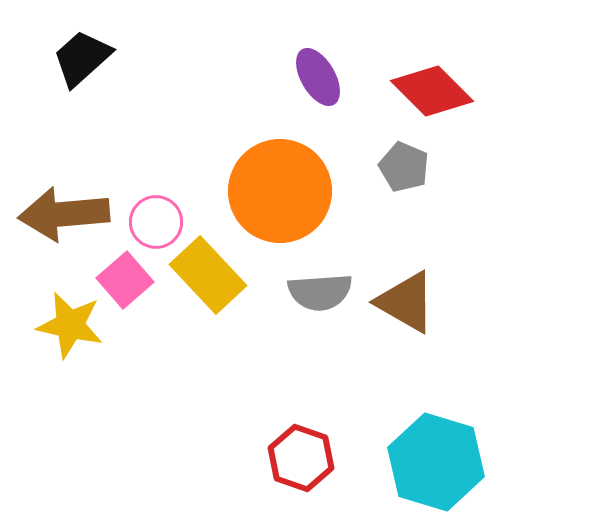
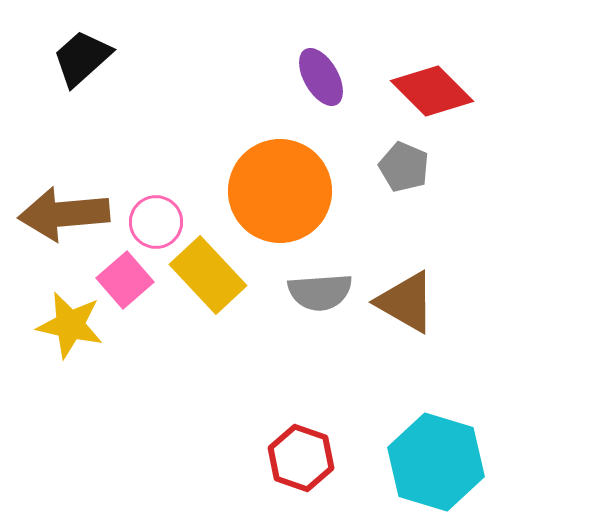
purple ellipse: moved 3 px right
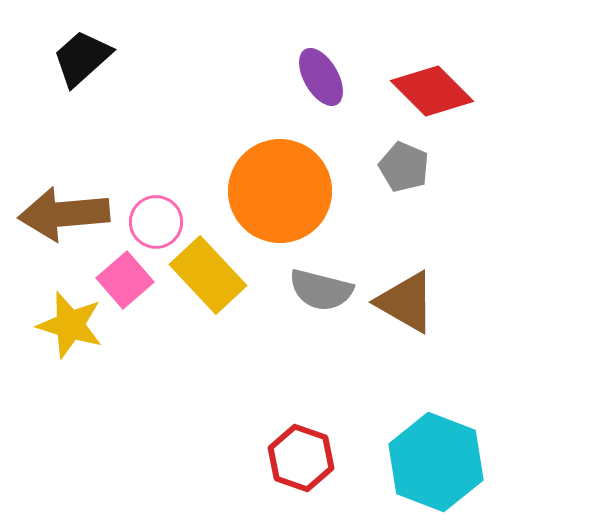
gray semicircle: moved 1 px right, 2 px up; rotated 18 degrees clockwise
yellow star: rotated 4 degrees clockwise
cyan hexagon: rotated 4 degrees clockwise
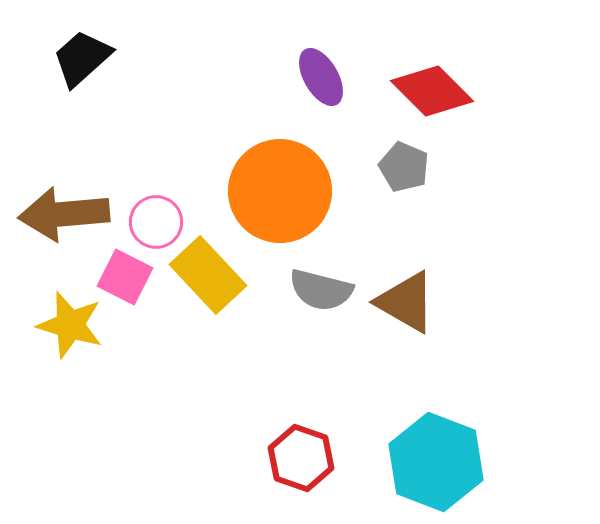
pink square: moved 3 px up; rotated 22 degrees counterclockwise
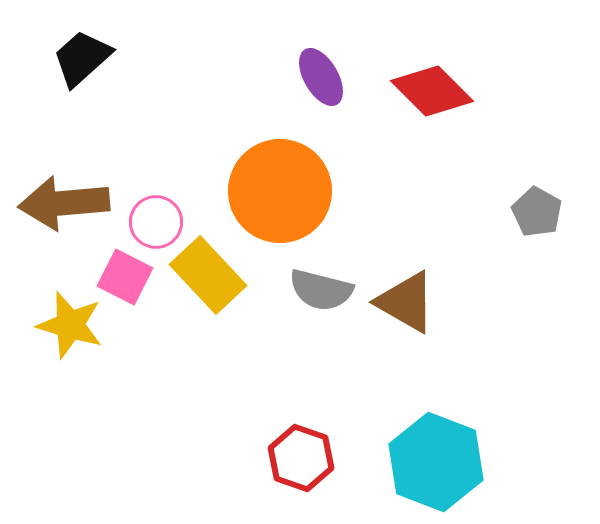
gray pentagon: moved 133 px right, 45 px down; rotated 6 degrees clockwise
brown arrow: moved 11 px up
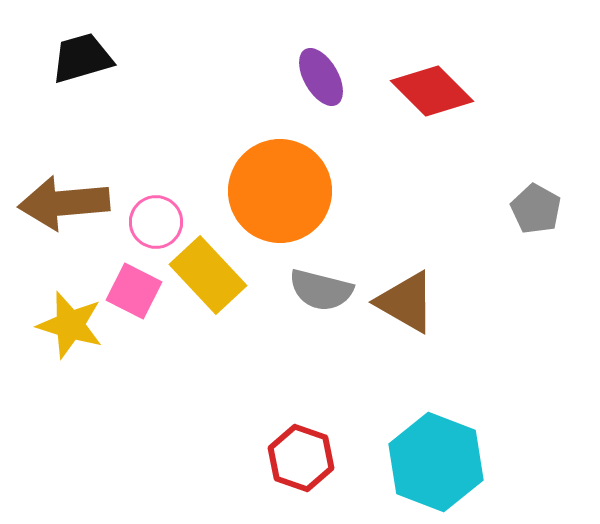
black trapezoid: rotated 26 degrees clockwise
gray pentagon: moved 1 px left, 3 px up
pink square: moved 9 px right, 14 px down
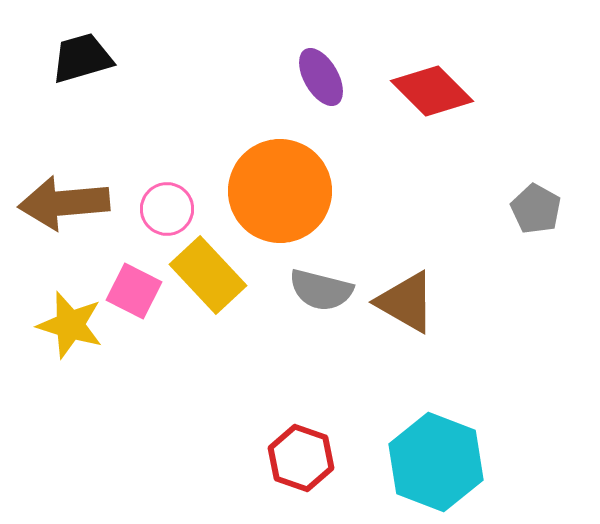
pink circle: moved 11 px right, 13 px up
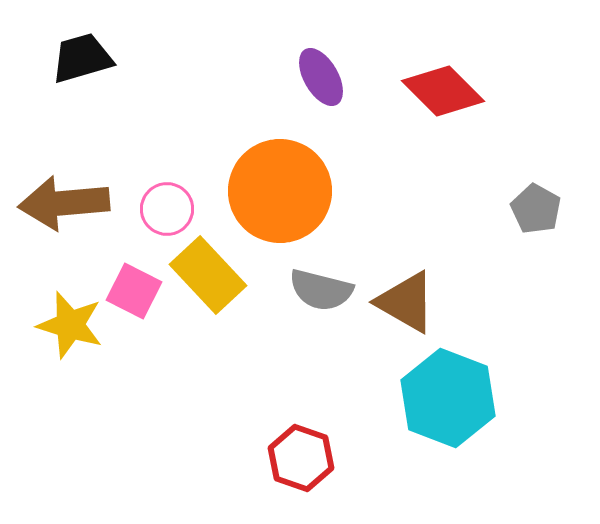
red diamond: moved 11 px right
cyan hexagon: moved 12 px right, 64 px up
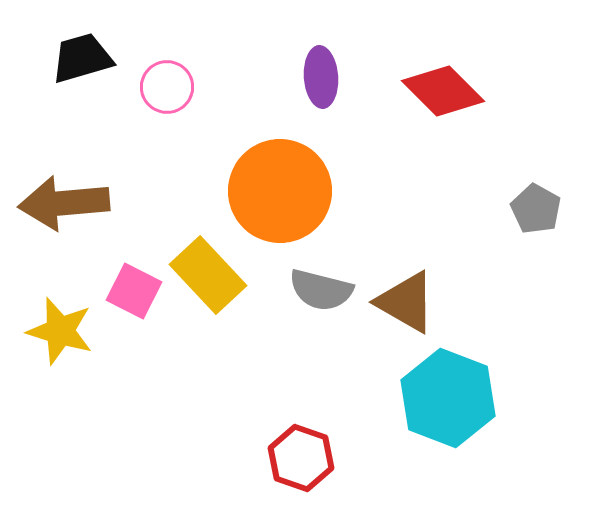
purple ellipse: rotated 26 degrees clockwise
pink circle: moved 122 px up
yellow star: moved 10 px left, 6 px down
